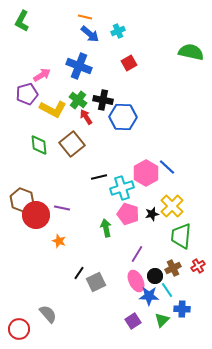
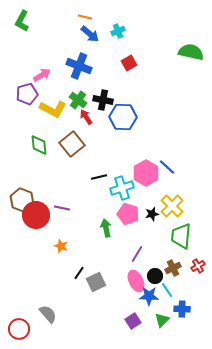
orange star at (59, 241): moved 2 px right, 5 px down
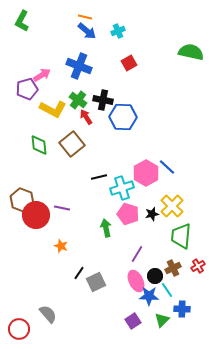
blue arrow at (90, 34): moved 3 px left, 3 px up
purple pentagon at (27, 94): moved 5 px up
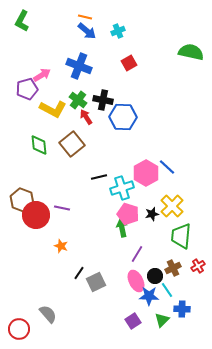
green arrow at (106, 228): moved 16 px right
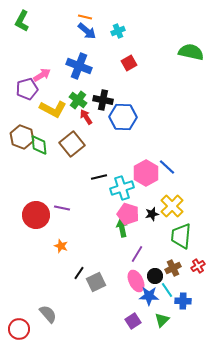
brown hexagon at (22, 200): moved 63 px up
blue cross at (182, 309): moved 1 px right, 8 px up
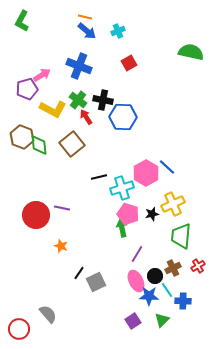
yellow cross at (172, 206): moved 1 px right, 2 px up; rotated 20 degrees clockwise
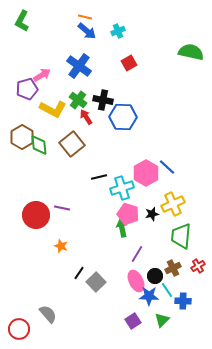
blue cross at (79, 66): rotated 15 degrees clockwise
brown hexagon at (22, 137): rotated 10 degrees clockwise
gray square at (96, 282): rotated 18 degrees counterclockwise
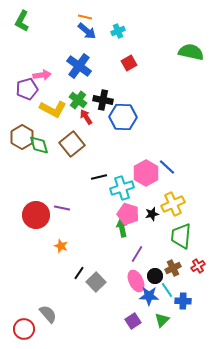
pink arrow at (42, 75): rotated 24 degrees clockwise
green diamond at (39, 145): rotated 10 degrees counterclockwise
red circle at (19, 329): moved 5 px right
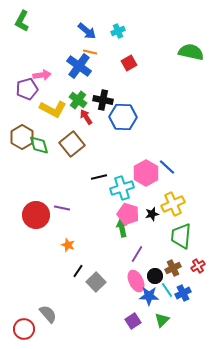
orange line at (85, 17): moved 5 px right, 35 px down
orange star at (61, 246): moved 7 px right, 1 px up
black line at (79, 273): moved 1 px left, 2 px up
blue cross at (183, 301): moved 8 px up; rotated 28 degrees counterclockwise
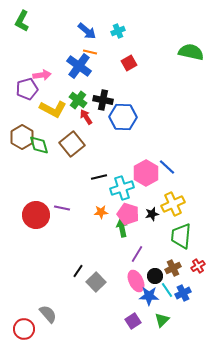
orange star at (68, 245): moved 33 px right, 33 px up; rotated 24 degrees counterclockwise
